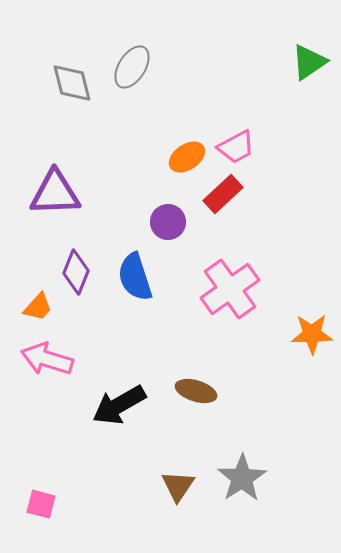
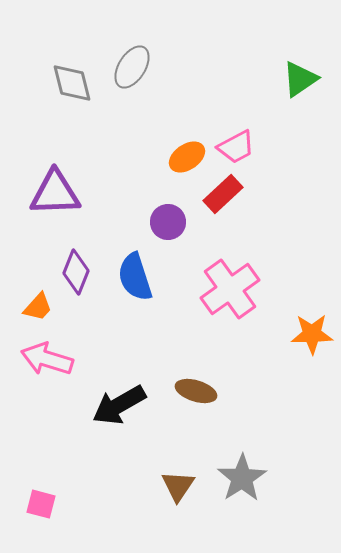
green triangle: moved 9 px left, 17 px down
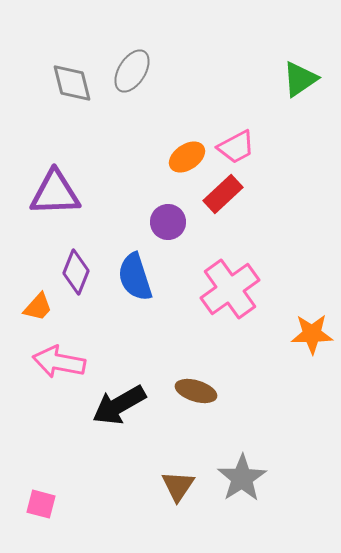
gray ellipse: moved 4 px down
pink arrow: moved 12 px right, 3 px down; rotated 6 degrees counterclockwise
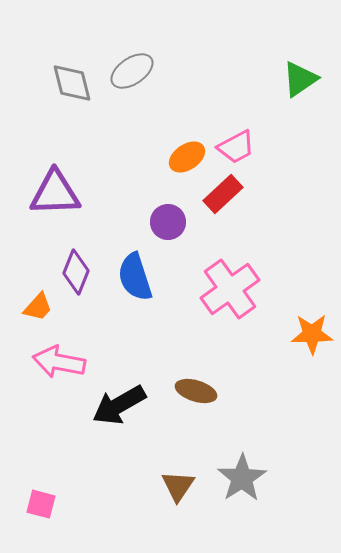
gray ellipse: rotated 24 degrees clockwise
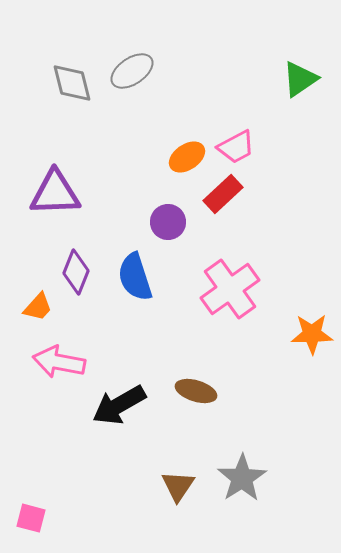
pink square: moved 10 px left, 14 px down
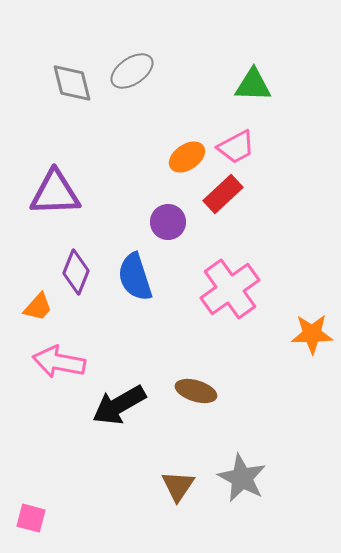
green triangle: moved 47 px left, 6 px down; rotated 36 degrees clockwise
gray star: rotated 12 degrees counterclockwise
